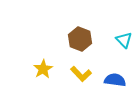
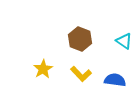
cyan triangle: moved 1 px down; rotated 12 degrees counterclockwise
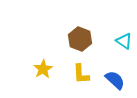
yellow L-shape: rotated 40 degrees clockwise
blue semicircle: rotated 35 degrees clockwise
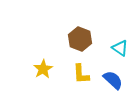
cyan triangle: moved 4 px left, 7 px down
blue semicircle: moved 2 px left
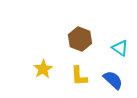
yellow L-shape: moved 2 px left, 2 px down
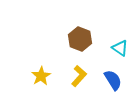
yellow star: moved 2 px left, 7 px down
yellow L-shape: rotated 135 degrees counterclockwise
blue semicircle: rotated 15 degrees clockwise
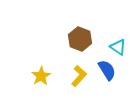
cyan triangle: moved 2 px left, 1 px up
blue semicircle: moved 6 px left, 10 px up
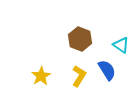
cyan triangle: moved 3 px right, 2 px up
yellow L-shape: rotated 10 degrees counterclockwise
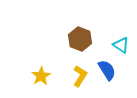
yellow L-shape: moved 1 px right
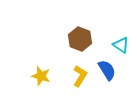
yellow star: rotated 24 degrees counterclockwise
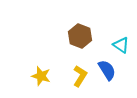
brown hexagon: moved 3 px up
